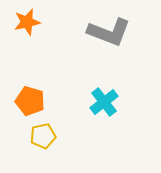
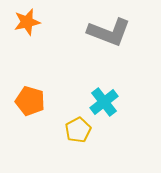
yellow pentagon: moved 35 px right, 6 px up; rotated 15 degrees counterclockwise
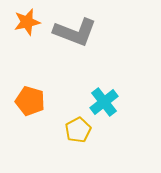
gray L-shape: moved 34 px left
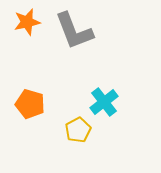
gray L-shape: moved 1 px left, 1 px up; rotated 48 degrees clockwise
orange pentagon: moved 3 px down
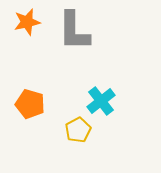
gray L-shape: rotated 21 degrees clockwise
cyan cross: moved 3 px left, 1 px up
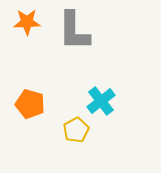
orange star: rotated 12 degrees clockwise
yellow pentagon: moved 2 px left
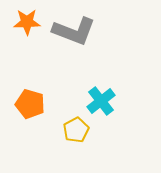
gray L-shape: rotated 69 degrees counterclockwise
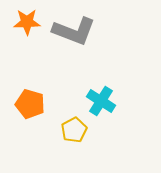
cyan cross: rotated 20 degrees counterclockwise
yellow pentagon: moved 2 px left
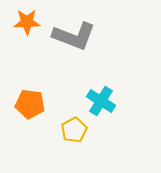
gray L-shape: moved 5 px down
orange pentagon: rotated 8 degrees counterclockwise
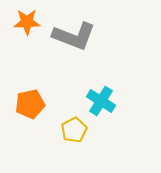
orange pentagon: rotated 20 degrees counterclockwise
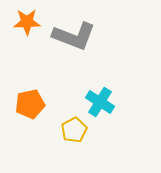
cyan cross: moved 1 px left, 1 px down
